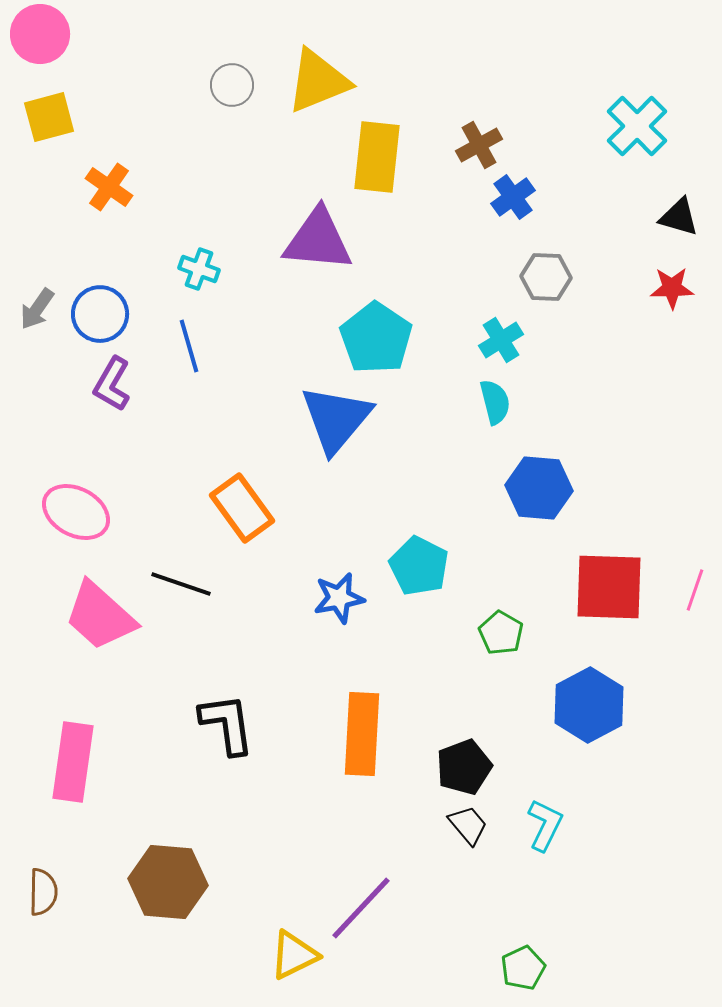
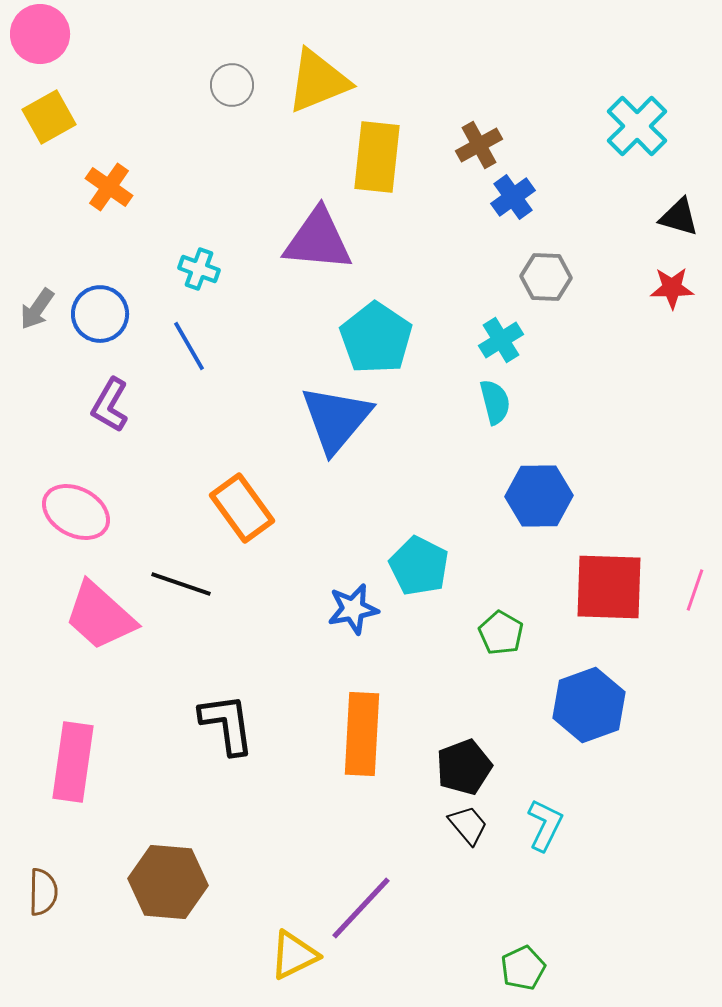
yellow square at (49, 117): rotated 14 degrees counterclockwise
blue line at (189, 346): rotated 14 degrees counterclockwise
purple L-shape at (112, 384): moved 2 px left, 21 px down
blue hexagon at (539, 488): moved 8 px down; rotated 6 degrees counterclockwise
blue star at (339, 598): moved 14 px right, 11 px down
blue hexagon at (589, 705): rotated 8 degrees clockwise
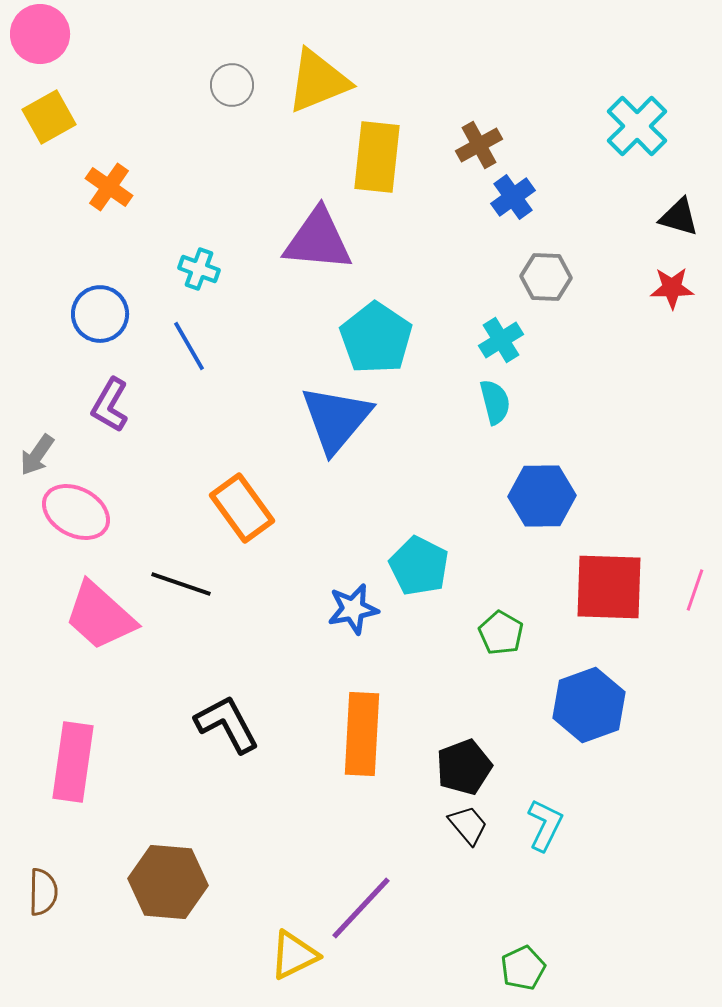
gray arrow at (37, 309): moved 146 px down
blue hexagon at (539, 496): moved 3 px right
black L-shape at (227, 724): rotated 20 degrees counterclockwise
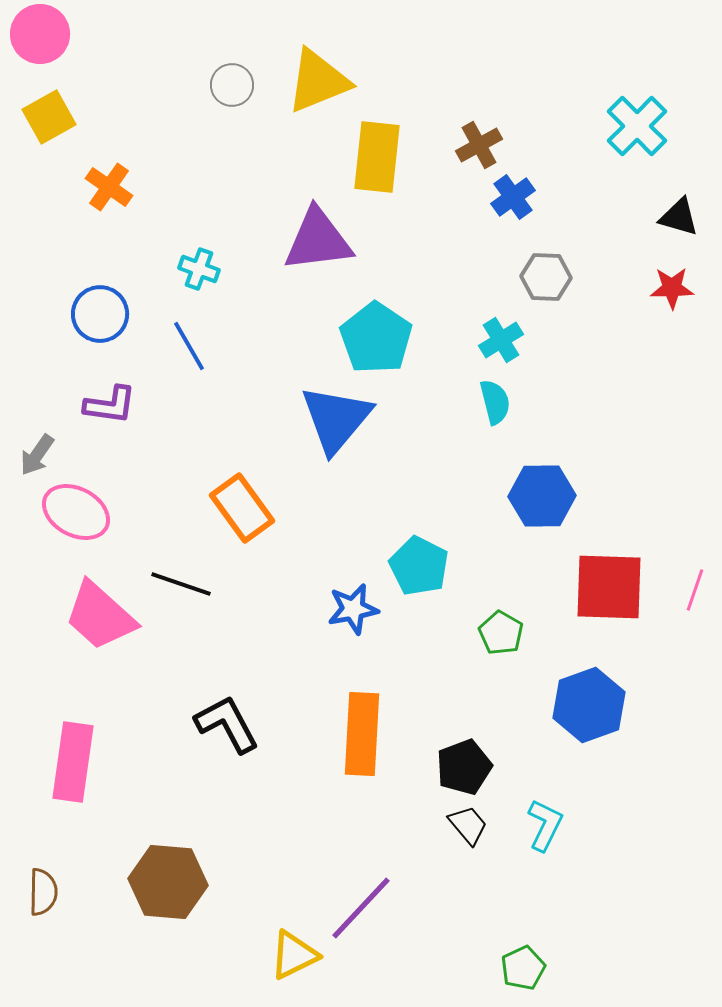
purple triangle at (318, 240): rotated 12 degrees counterclockwise
purple L-shape at (110, 405): rotated 112 degrees counterclockwise
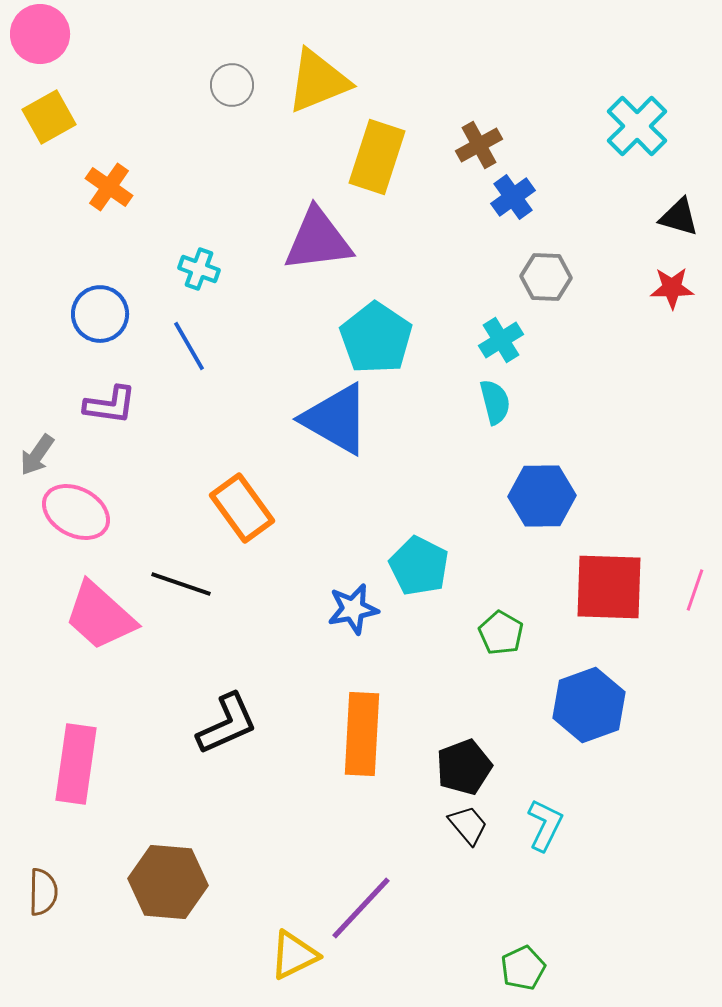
yellow rectangle at (377, 157): rotated 12 degrees clockwise
blue triangle at (336, 419): rotated 40 degrees counterclockwise
black L-shape at (227, 724): rotated 94 degrees clockwise
pink rectangle at (73, 762): moved 3 px right, 2 px down
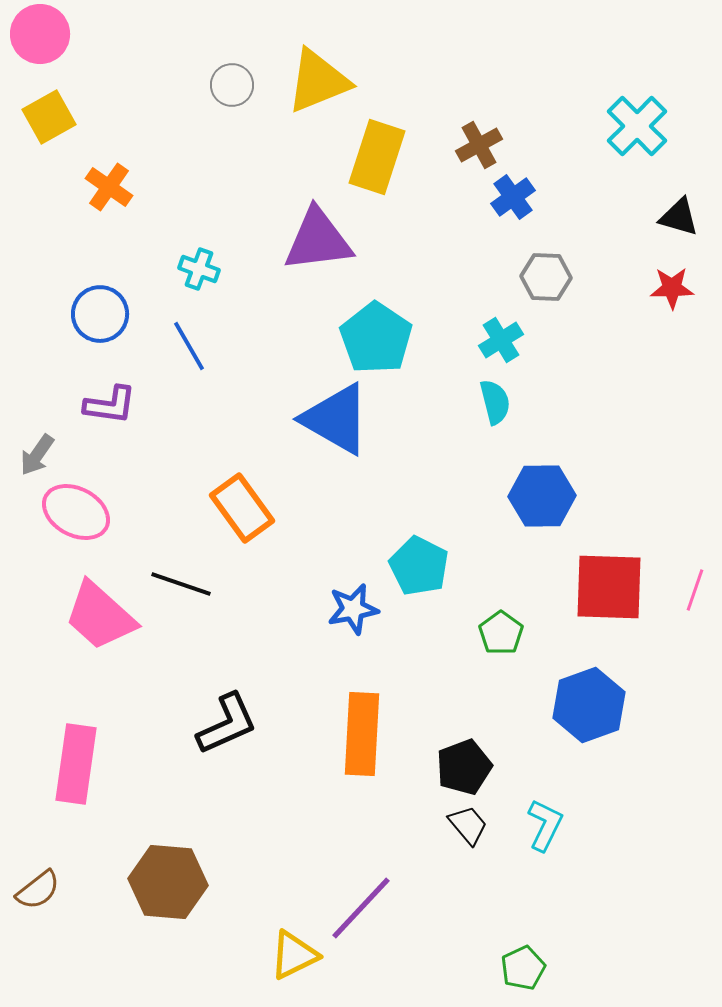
green pentagon at (501, 633): rotated 6 degrees clockwise
brown semicircle at (43, 892): moved 5 px left, 2 px up; rotated 51 degrees clockwise
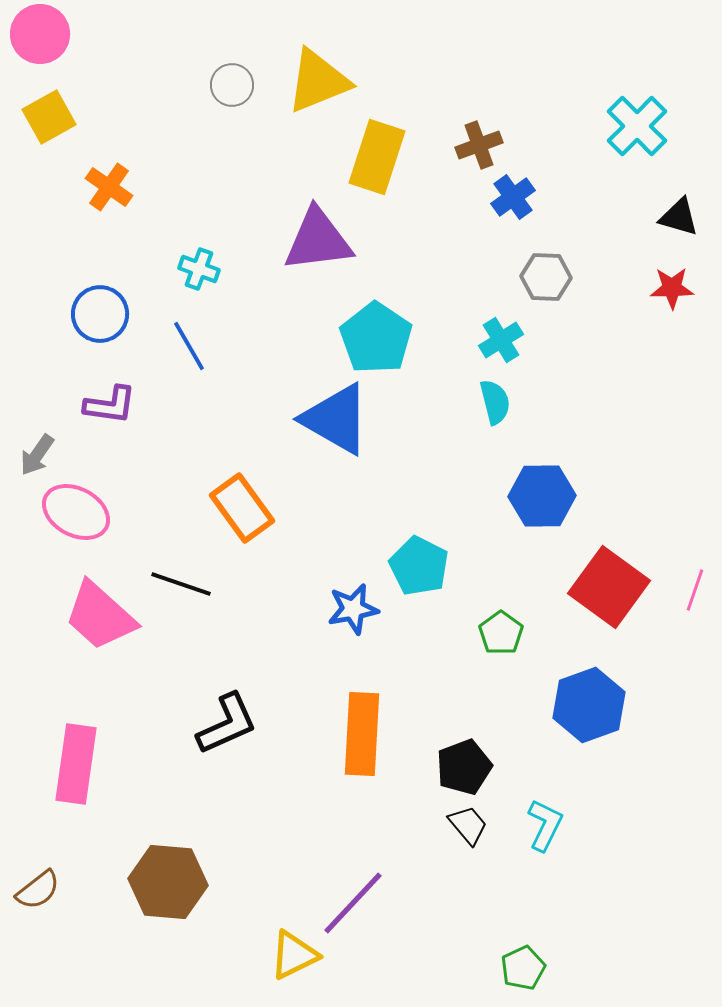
brown cross at (479, 145): rotated 9 degrees clockwise
red square at (609, 587): rotated 34 degrees clockwise
purple line at (361, 908): moved 8 px left, 5 px up
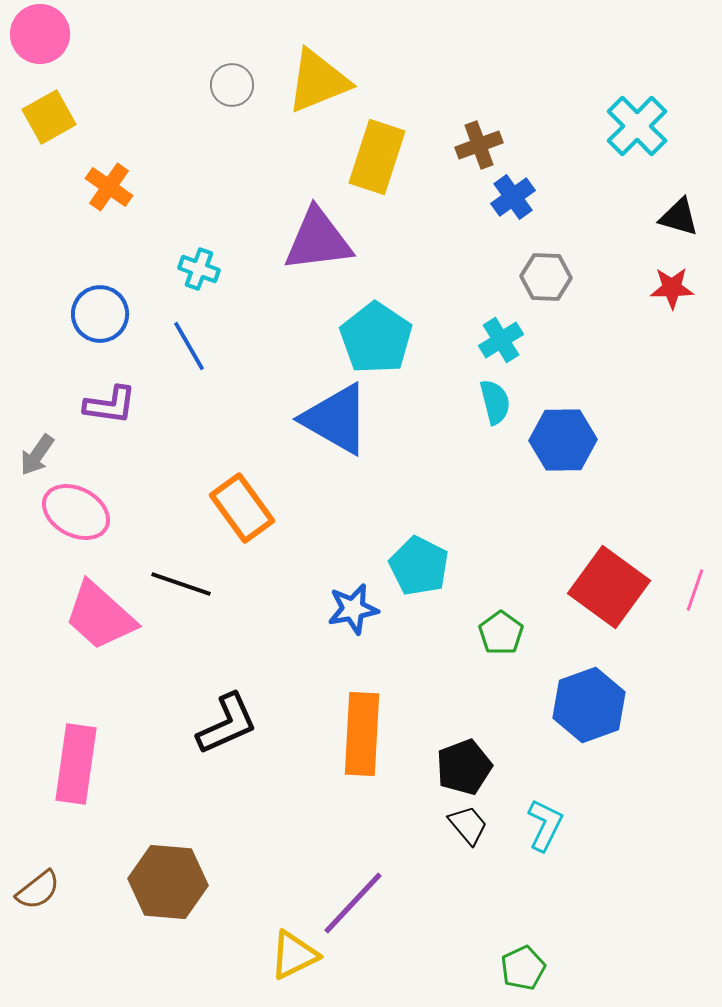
blue hexagon at (542, 496): moved 21 px right, 56 px up
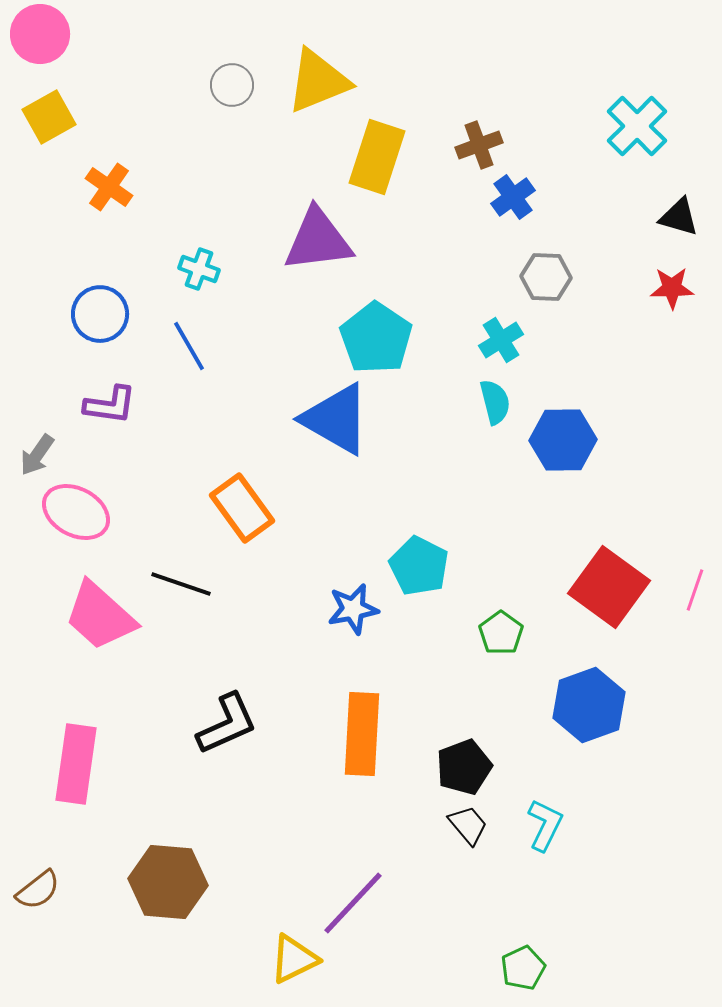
yellow triangle at (294, 955): moved 4 px down
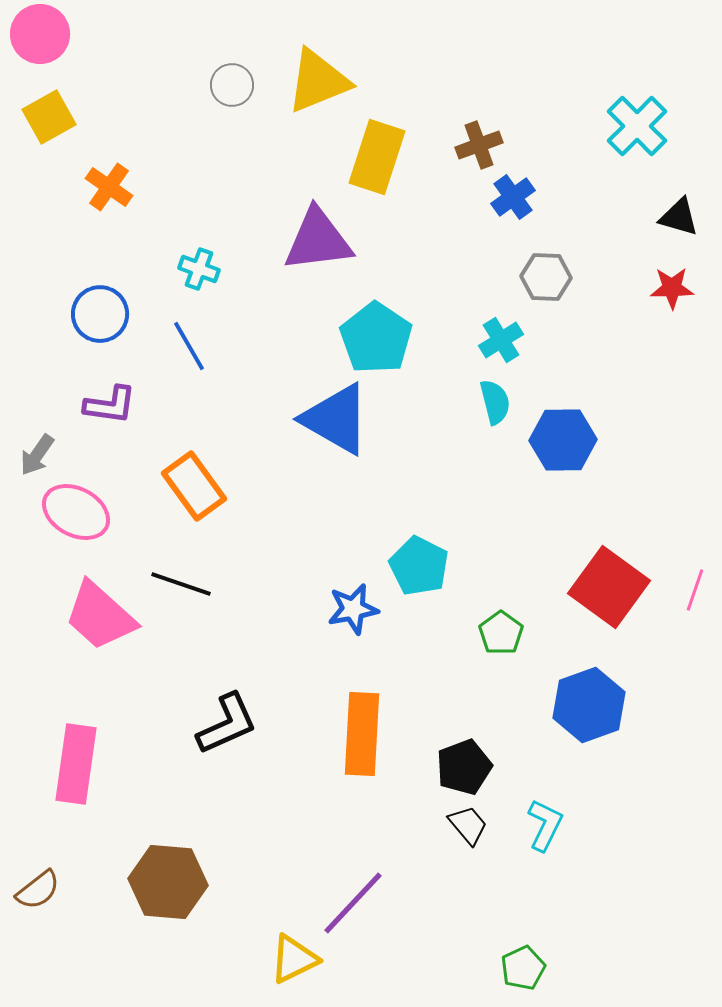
orange rectangle at (242, 508): moved 48 px left, 22 px up
